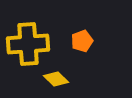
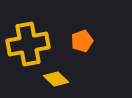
yellow cross: rotated 6 degrees counterclockwise
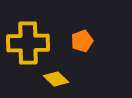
yellow cross: moved 1 px up; rotated 9 degrees clockwise
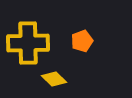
yellow diamond: moved 2 px left
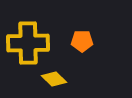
orange pentagon: rotated 20 degrees clockwise
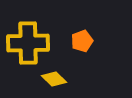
orange pentagon: rotated 20 degrees counterclockwise
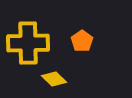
orange pentagon: rotated 15 degrees counterclockwise
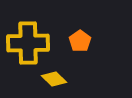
orange pentagon: moved 2 px left
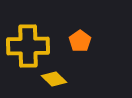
yellow cross: moved 3 px down
